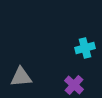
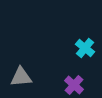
cyan cross: rotated 36 degrees counterclockwise
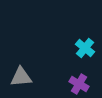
purple cross: moved 5 px right, 1 px up; rotated 12 degrees counterclockwise
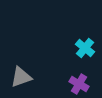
gray triangle: rotated 15 degrees counterclockwise
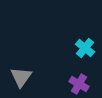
gray triangle: rotated 35 degrees counterclockwise
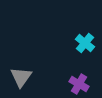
cyan cross: moved 5 px up
